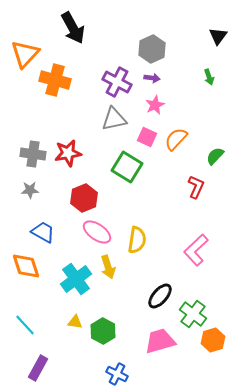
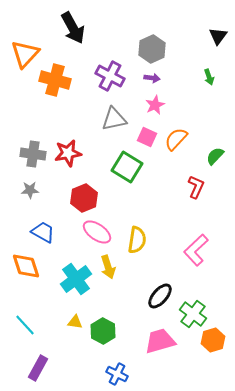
purple cross: moved 7 px left, 6 px up
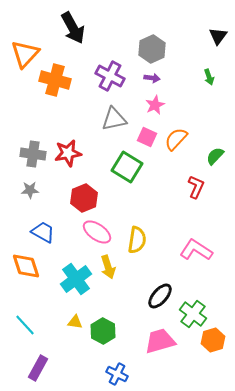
pink L-shape: rotated 76 degrees clockwise
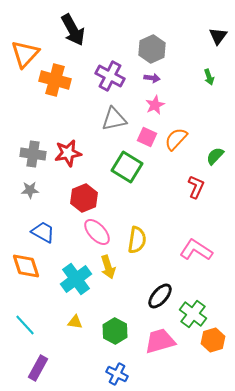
black arrow: moved 2 px down
pink ellipse: rotated 12 degrees clockwise
green hexagon: moved 12 px right
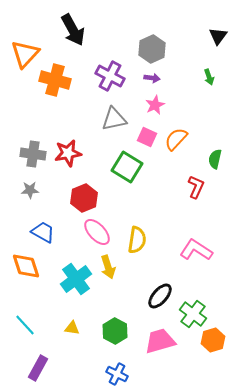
green semicircle: moved 3 px down; rotated 30 degrees counterclockwise
yellow triangle: moved 3 px left, 6 px down
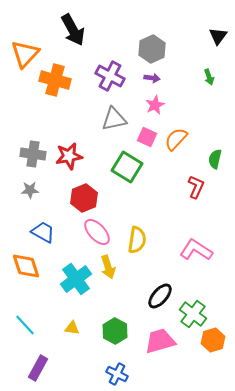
red star: moved 1 px right, 3 px down
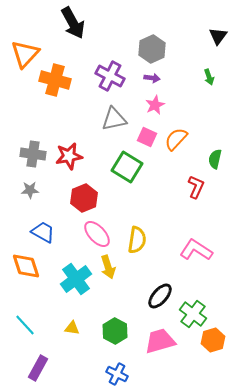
black arrow: moved 7 px up
pink ellipse: moved 2 px down
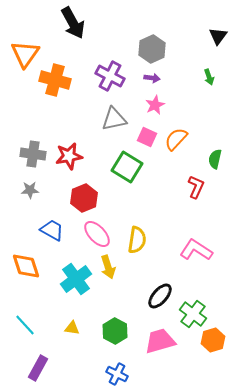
orange triangle: rotated 8 degrees counterclockwise
blue trapezoid: moved 9 px right, 2 px up
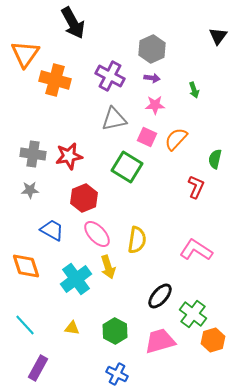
green arrow: moved 15 px left, 13 px down
pink star: rotated 24 degrees clockwise
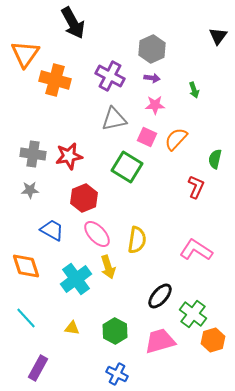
cyan line: moved 1 px right, 7 px up
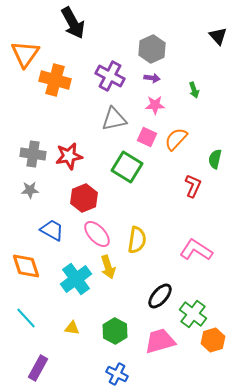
black triangle: rotated 18 degrees counterclockwise
red L-shape: moved 3 px left, 1 px up
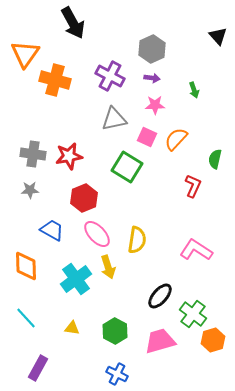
orange diamond: rotated 16 degrees clockwise
